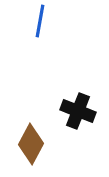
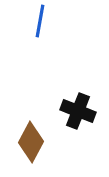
brown diamond: moved 2 px up
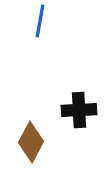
black cross: moved 1 px right, 1 px up; rotated 24 degrees counterclockwise
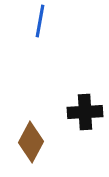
black cross: moved 6 px right, 2 px down
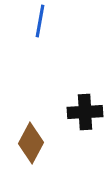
brown diamond: moved 1 px down
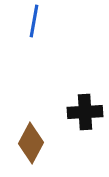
blue line: moved 6 px left
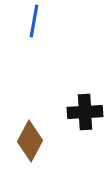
brown diamond: moved 1 px left, 2 px up
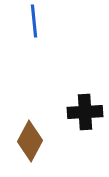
blue line: rotated 16 degrees counterclockwise
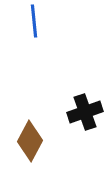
black cross: rotated 16 degrees counterclockwise
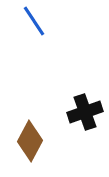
blue line: rotated 28 degrees counterclockwise
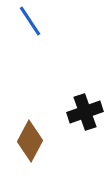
blue line: moved 4 px left
